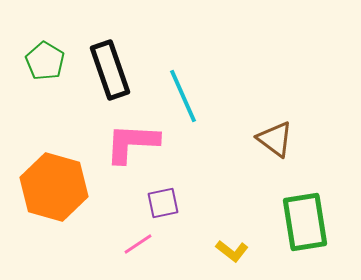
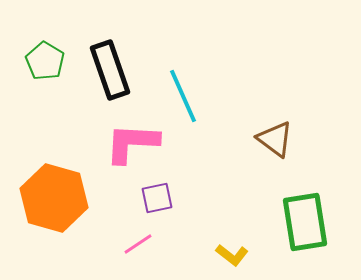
orange hexagon: moved 11 px down
purple square: moved 6 px left, 5 px up
yellow L-shape: moved 4 px down
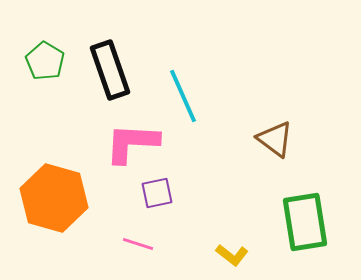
purple square: moved 5 px up
pink line: rotated 52 degrees clockwise
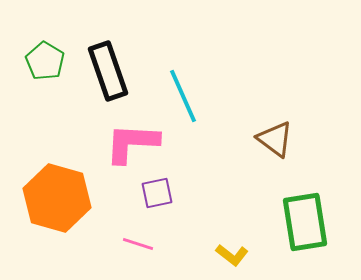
black rectangle: moved 2 px left, 1 px down
orange hexagon: moved 3 px right
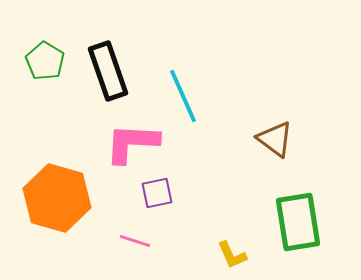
green rectangle: moved 7 px left
pink line: moved 3 px left, 3 px up
yellow L-shape: rotated 28 degrees clockwise
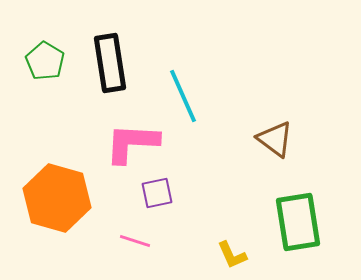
black rectangle: moved 2 px right, 8 px up; rotated 10 degrees clockwise
